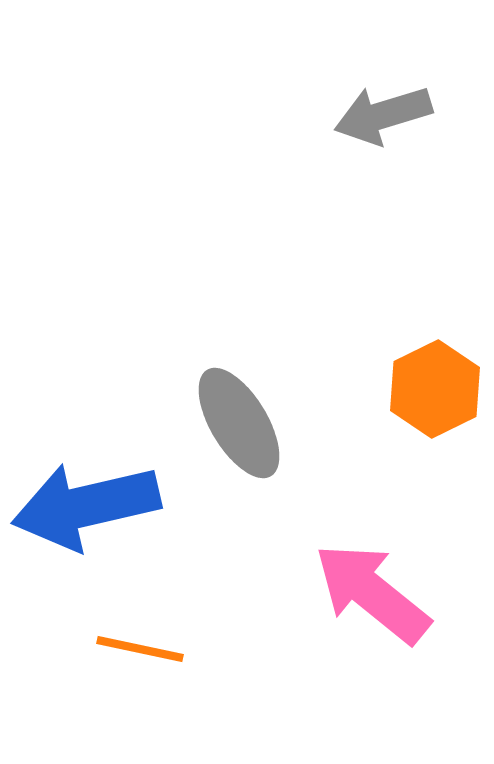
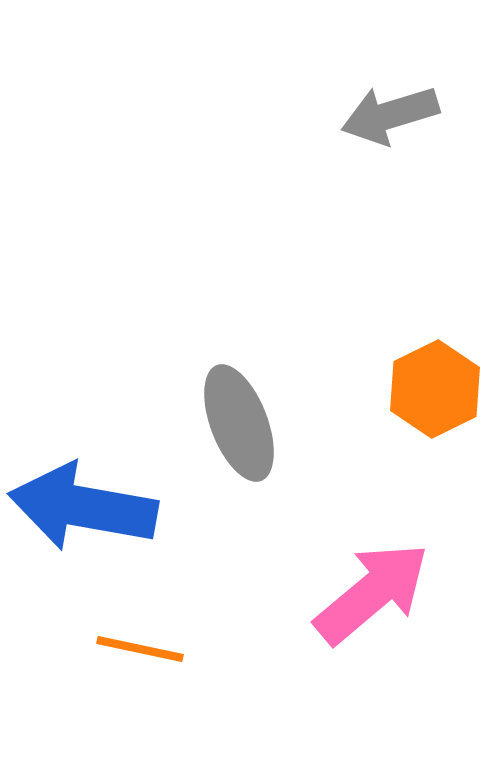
gray arrow: moved 7 px right
gray ellipse: rotated 10 degrees clockwise
blue arrow: moved 3 px left, 1 px down; rotated 23 degrees clockwise
pink arrow: rotated 101 degrees clockwise
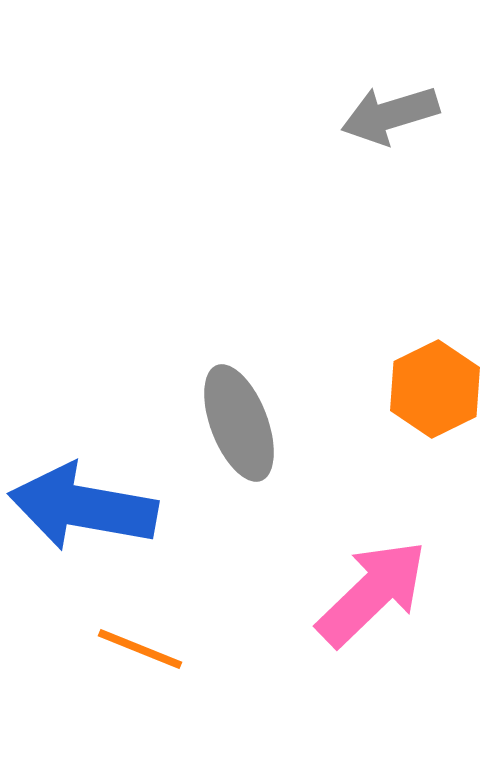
pink arrow: rotated 4 degrees counterclockwise
orange line: rotated 10 degrees clockwise
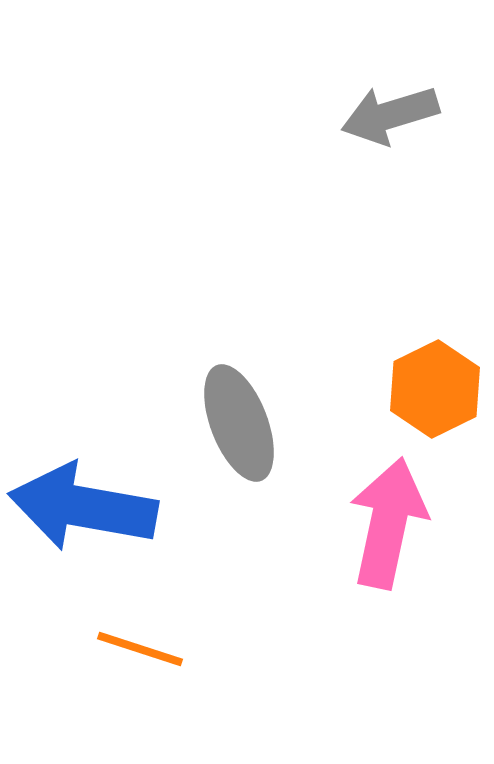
pink arrow: moved 16 px right, 70 px up; rotated 34 degrees counterclockwise
orange line: rotated 4 degrees counterclockwise
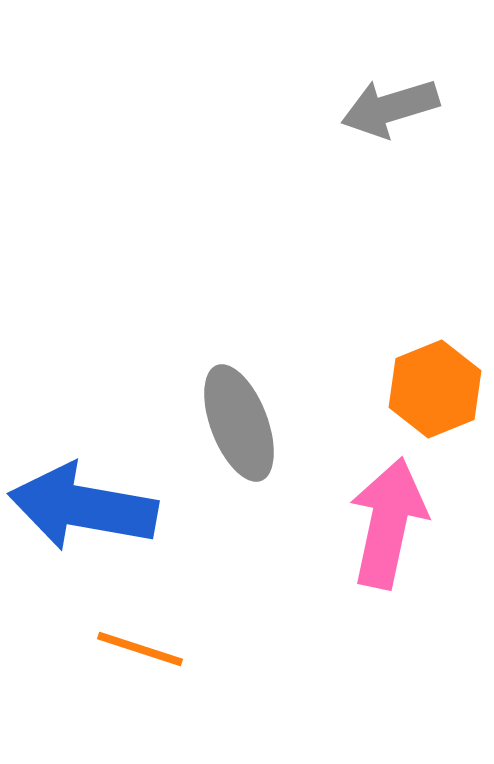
gray arrow: moved 7 px up
orange hexagon: rotated 4 degrees clockwise
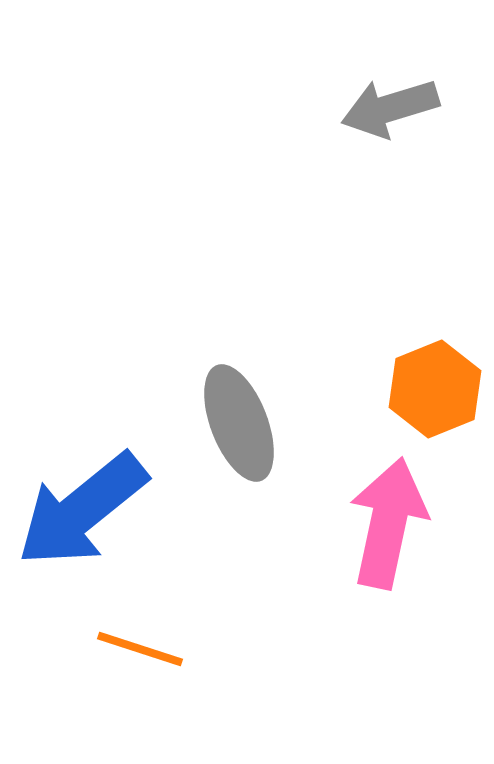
blue arrow: moved 1 px left, 3 px down; rotated 49 degrees counterclockwise
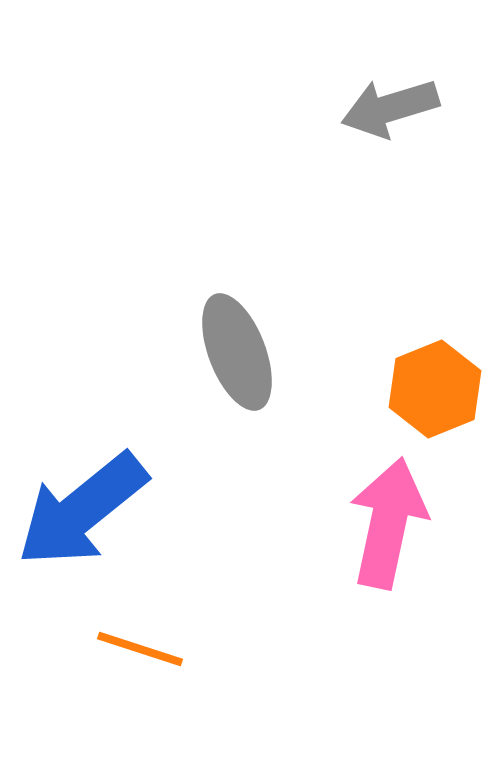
gray ellipse: moved 2 px left, 71 px up
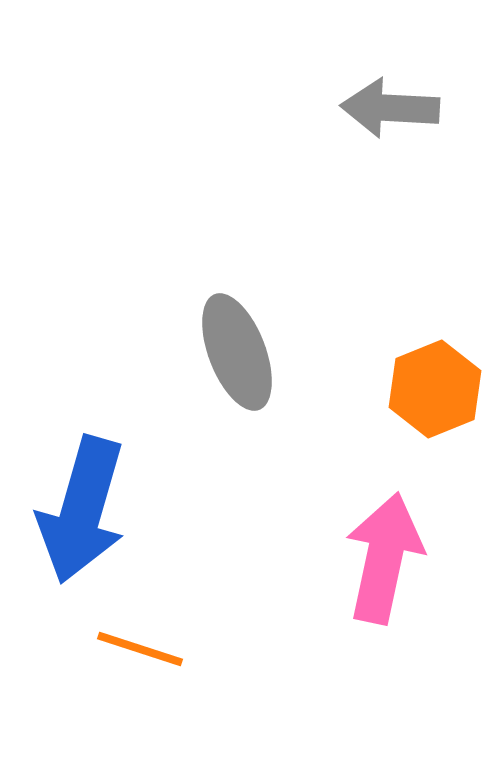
gray arrow: rotated 20 degrees clockwise
blue arrow: rotated 35 degrees counterclockwise
pink arrow: moved 4 px left, 35 px down
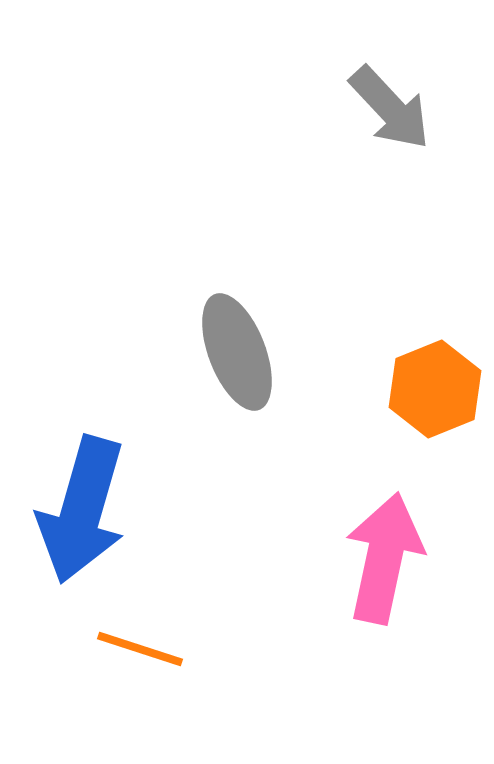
gray arrow: rotated 136 degrees counterclockwise
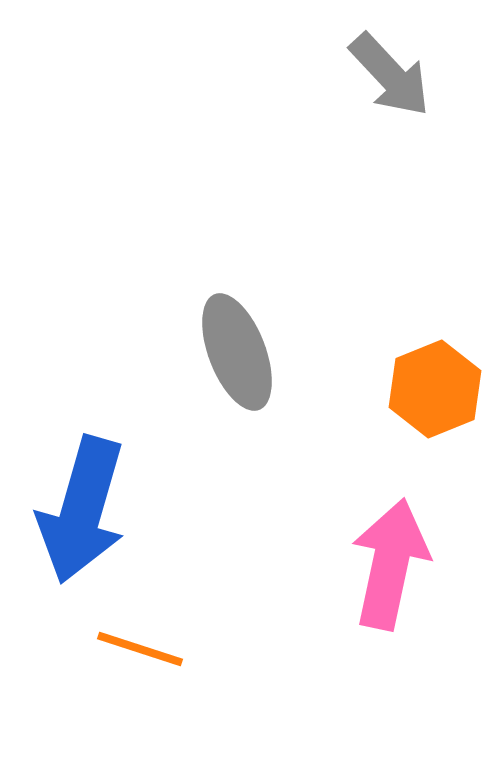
gray arrow: moved 33 px up
pink arrow: moved 6 px right, 6 px down
